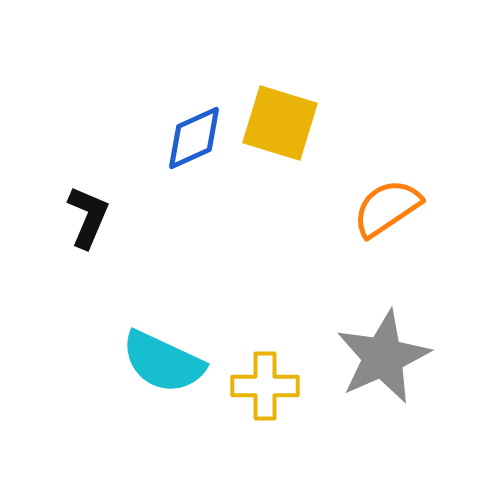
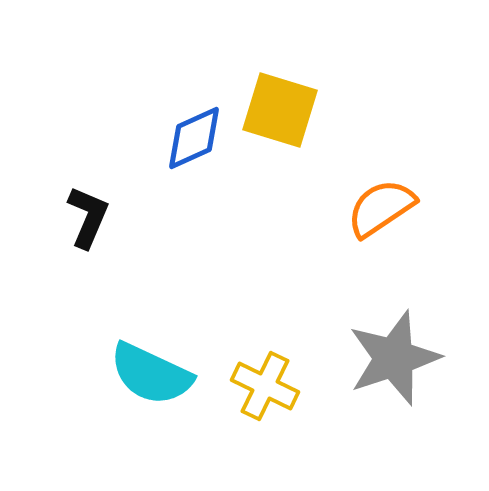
yellow square: moved 13 px up
orange semicircle: moved 6 px left
gray star: moved 11 px right, 1 px down; rotated 6 degrees clockwise
cyan semicircle: moved 12 px left, 12 px down
yellow cross: rotated 26 degrees clockwise
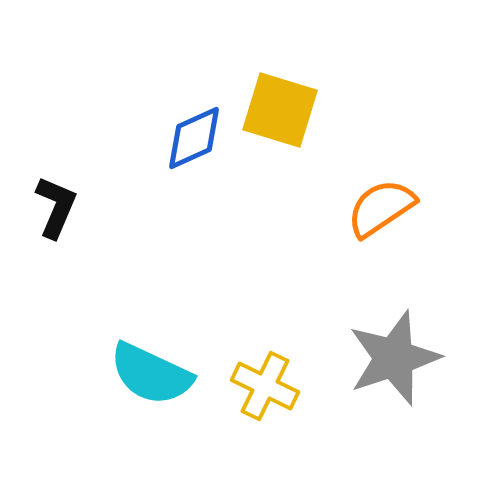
black L-shape: moved 32 px left, 10 px up
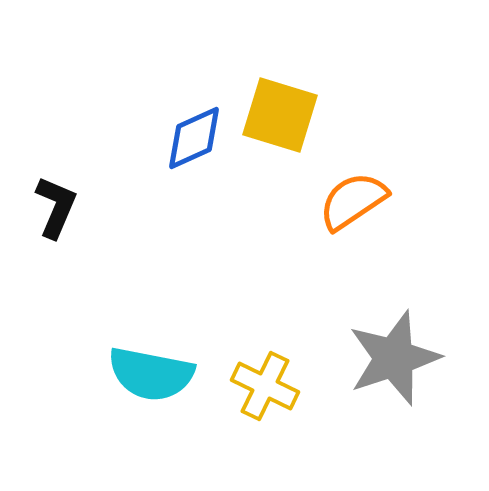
yellow square: moved 5 px down
orange semicircle: moved 28 px left, 7 px up
cyan semicircle: rotated 14 degrees counterclockwise
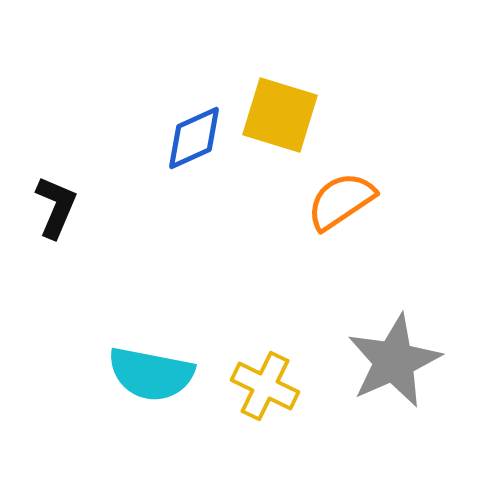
orange semicircle: moved 12 px left
gray star: moved 3 px down; rotated 6 degrees counterclockwise
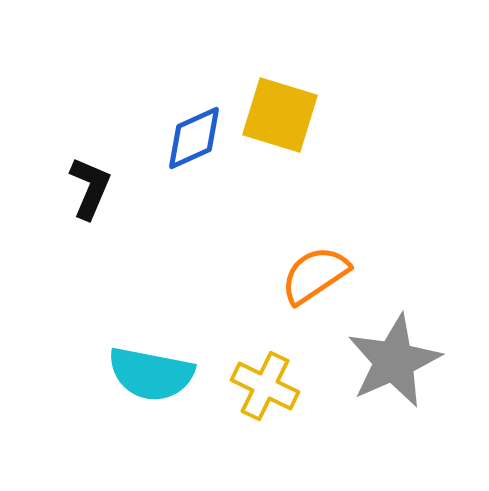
orange semicircle: moved 26 px left, 74 px down
black L-shape: moved 34 px right, 19 px up
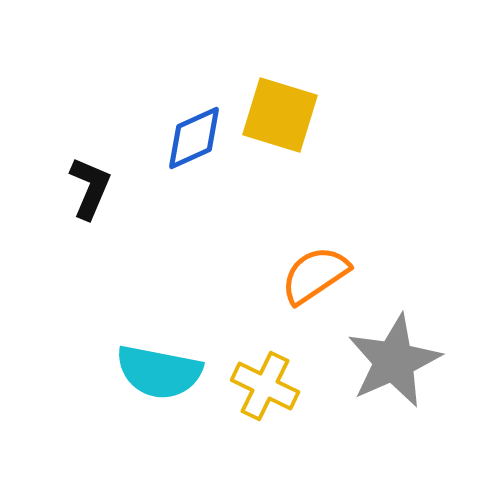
cyan semicircle: moved 8 px right, 2 px up
